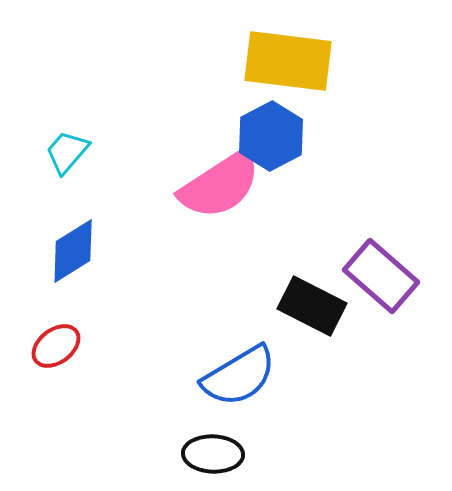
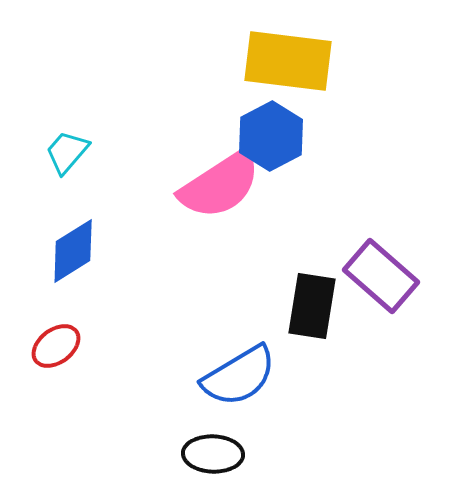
black rectangle: rotated 72 degrees clockwise
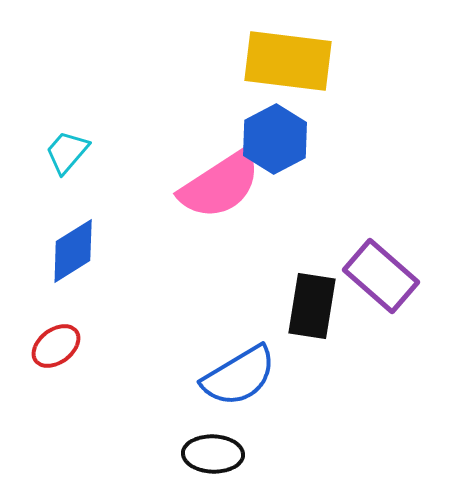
blue hexagon: moved 4 px right, 3 px down
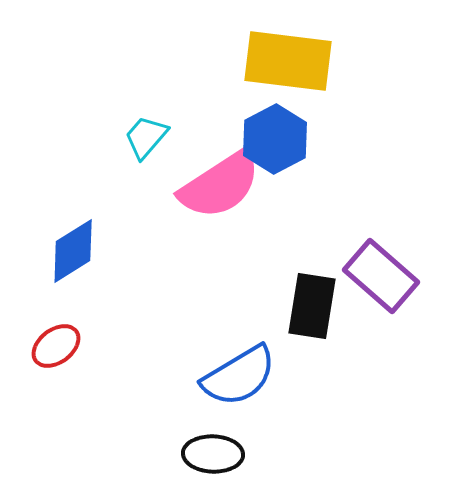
cyan trapezoid: moved 79 px right, 15 px up
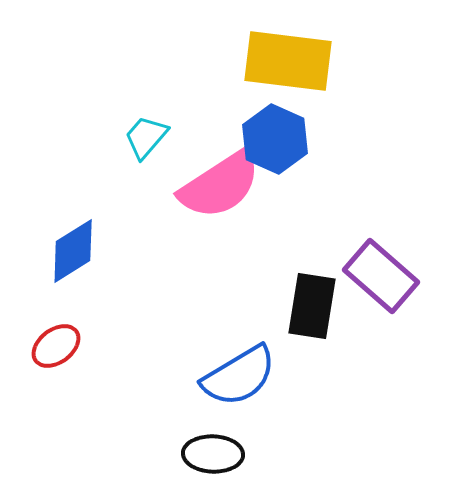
blue hexagon: rotated 8 degrees counterclockwise
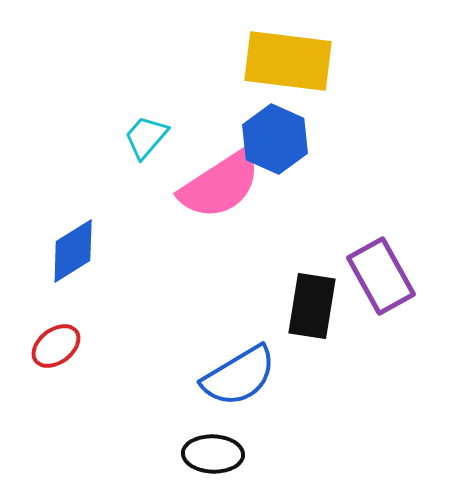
purple rectangle: rotated 20 degrees clockwise
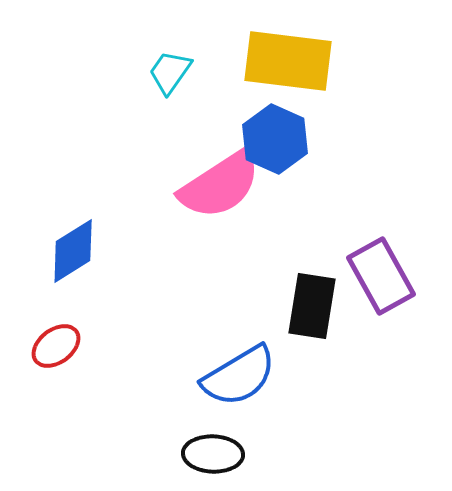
cyan trapezoid: moved 24 px right, 65 px up; rotated 6 degrees counterclockwise
